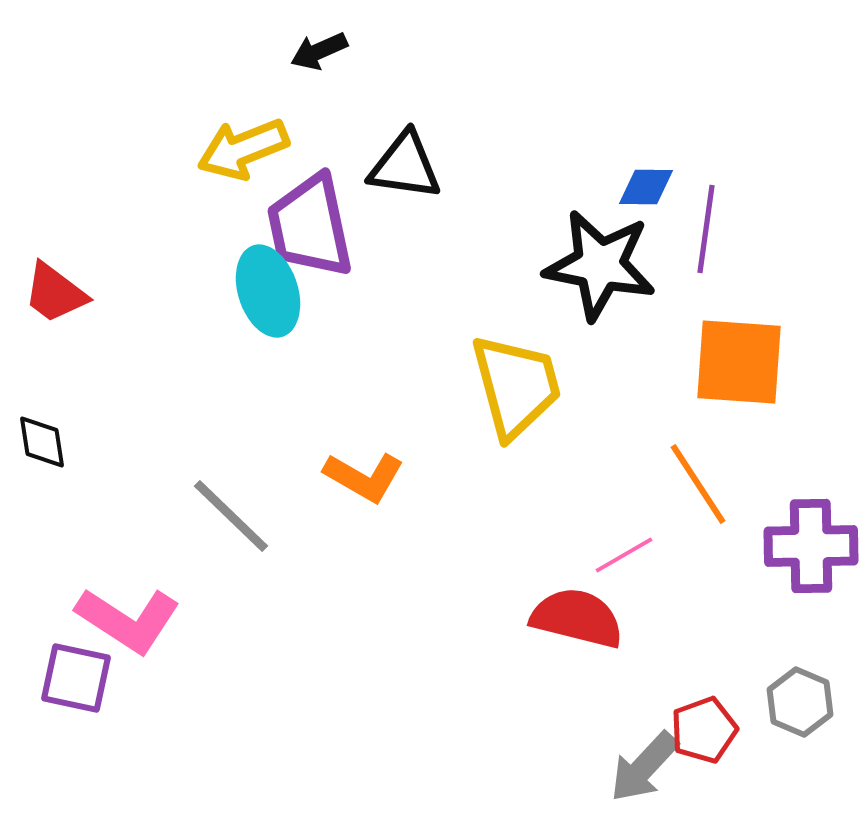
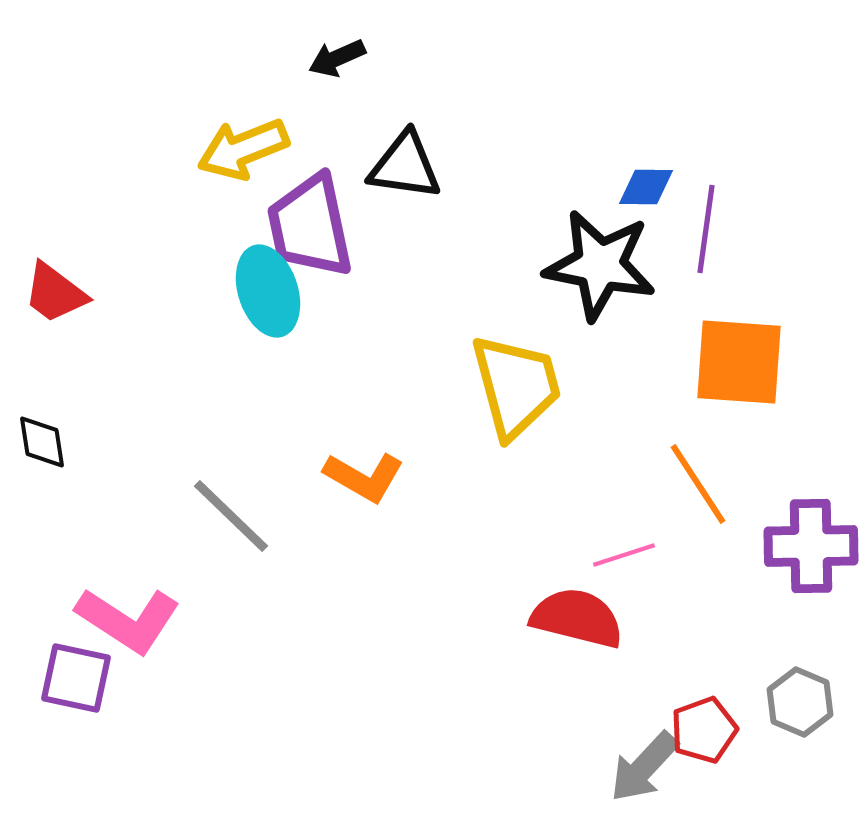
black arrow: moved 18 px right, 7 px down
pink line: rotated 12 degrees clockwise
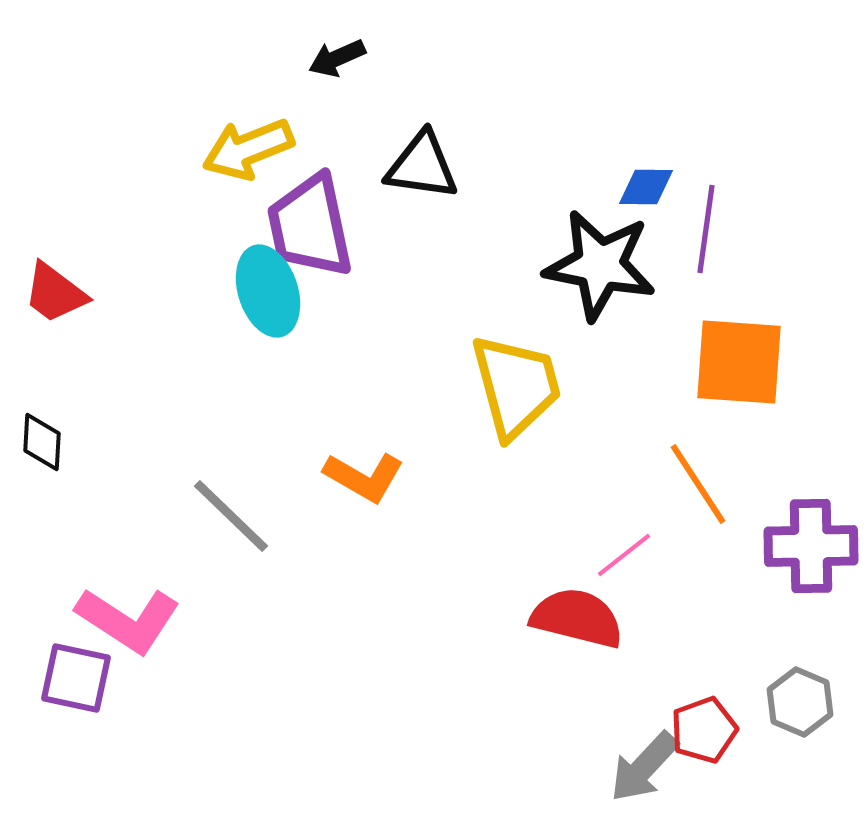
yellow arrow: moved 5 px right
black triangle: moved 17 px right
black diamond: rotated 12 degrees clockwise
pink line: rotated 20 degrees counterclockwise
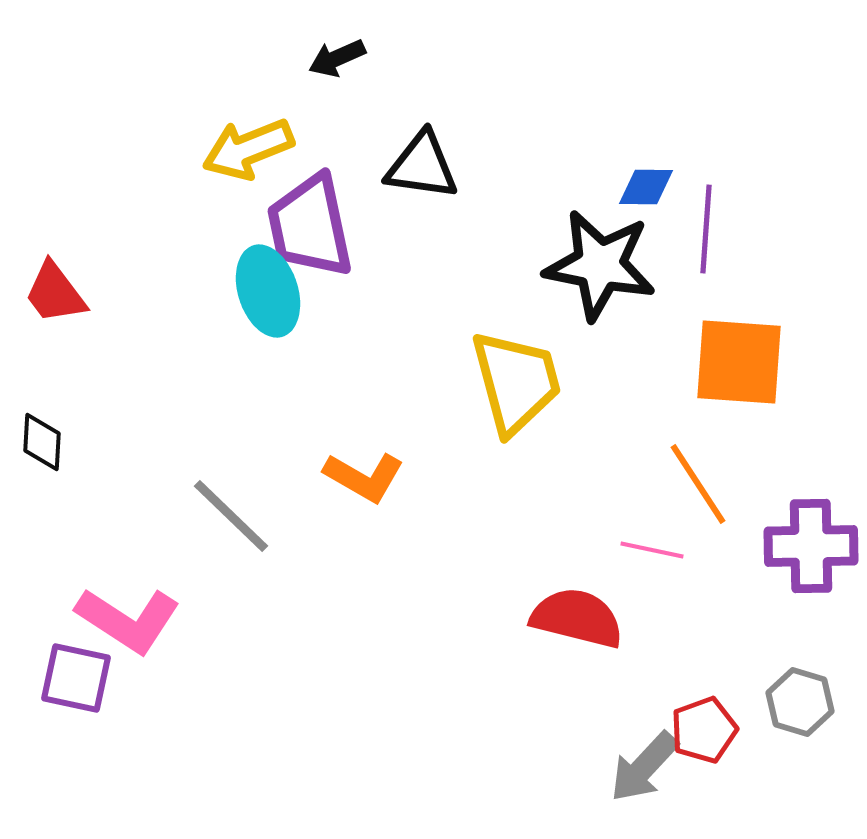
purple line: rotated 4 degrees counterclockwise
red trapezoid: rotated 16 degrees clockwise
yellow trapezoid: moved 4 px up
pink line: moved 28 px right, 5 px up; rotated 50 degrees clockwise
gray hexagon: rotated 6 degrees counterclockwise
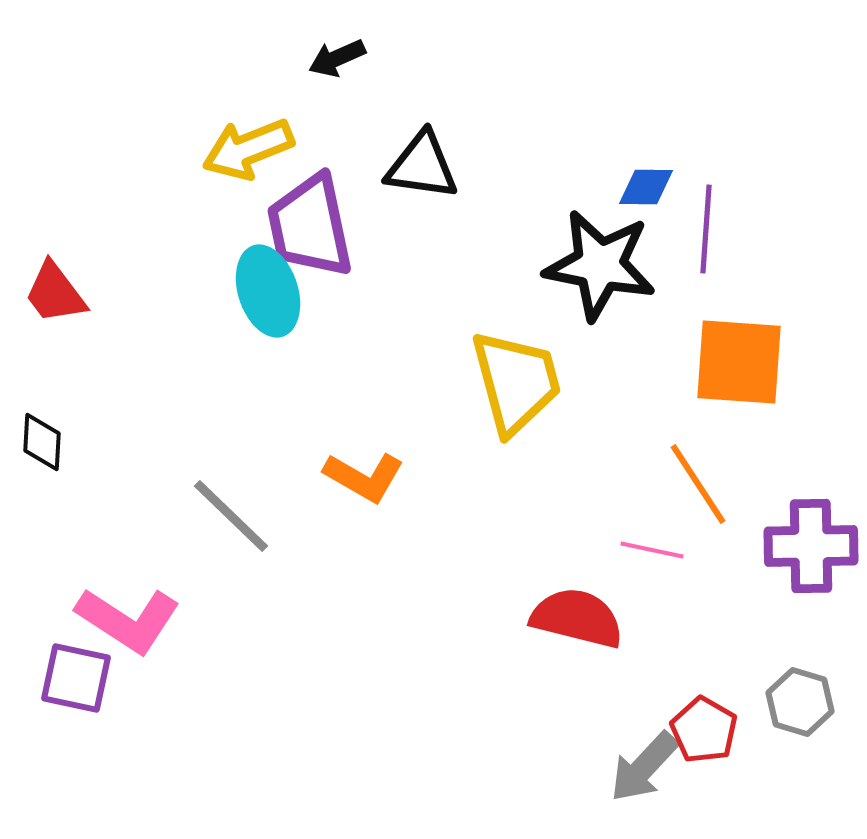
red pentagon: rotated 22 degrees counterclockwise
